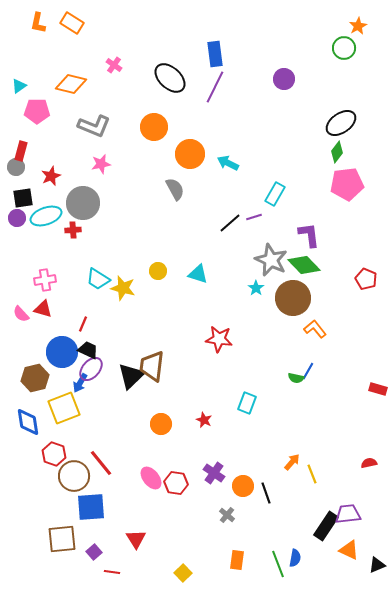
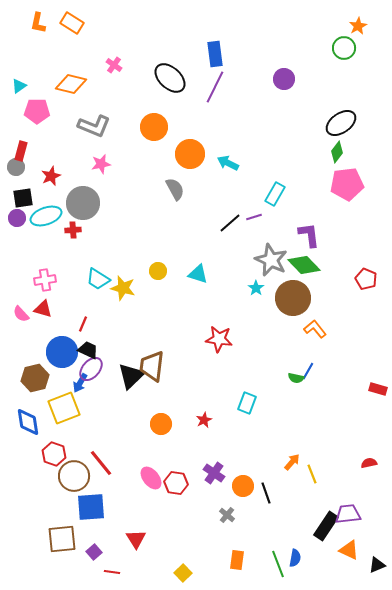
red star at (204, 420): rotated 21 degrees clockwise
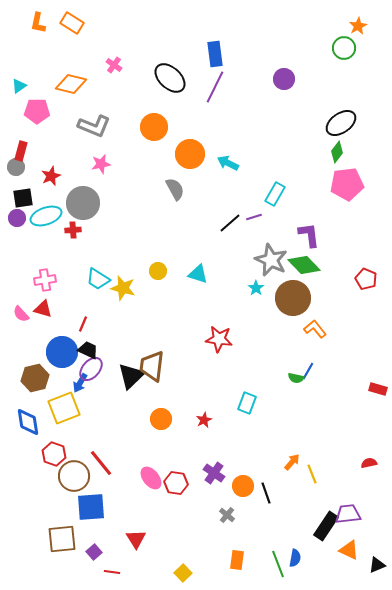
orange circle at (161, 424): moved 5 px up
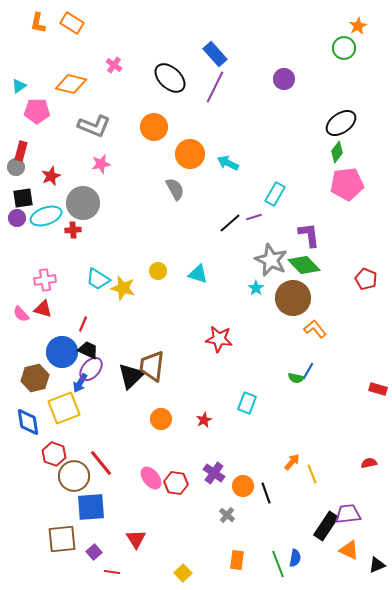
blue rectangle at (215, 54): rotated 35 degrees counterclockwise
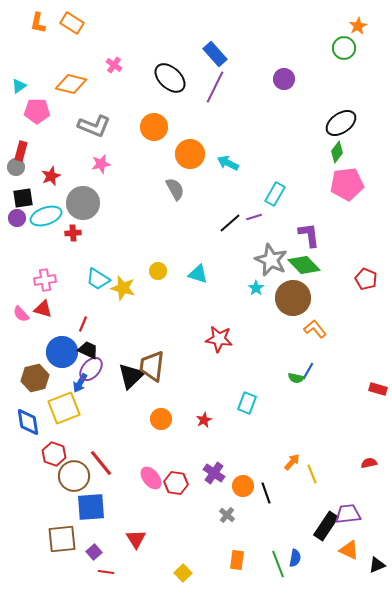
red cross at (73, 230): moved 3 px down
red line at (112, 572): moved 6 px left
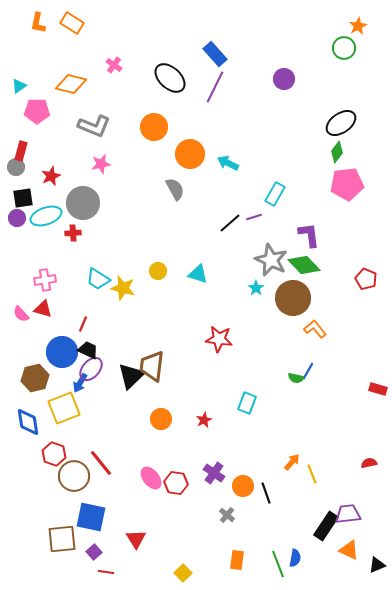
blue square at (91, 507): moved 10 px down; rotated 16 degrees clockwise
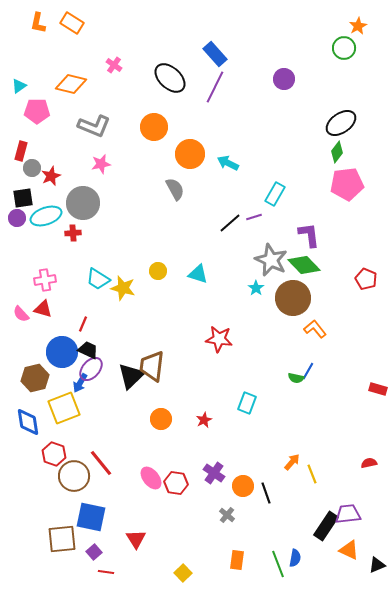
gray circle at (16, 167): moved 16 px right, 1 px down
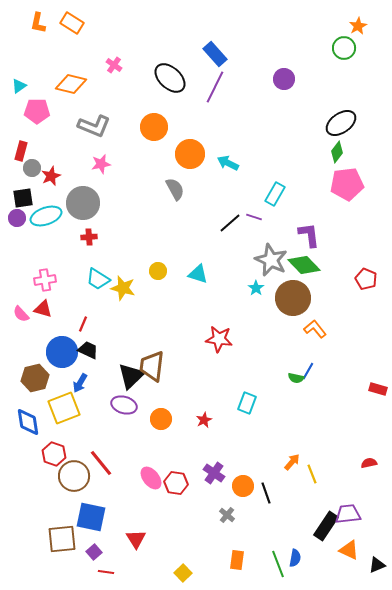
purple line at (254, 217): rotated 35 degrees clockwise
red cross at (73, 233): moved 16 px right, 4 px down
purple ellipse at (91, 369): moved 33 px right, 36 px down; rotated 65 degrees clockwise
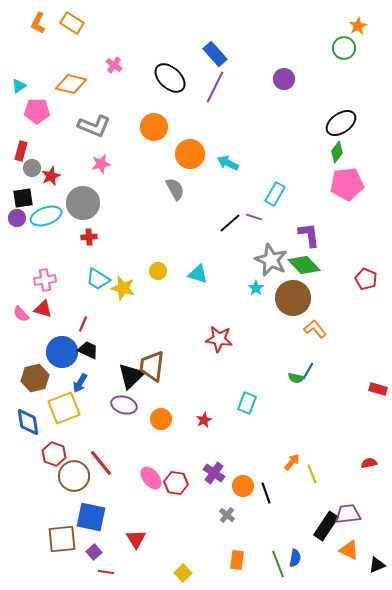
orange L-shape at (38, 23): rotated 15 degrees clockwise
